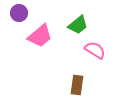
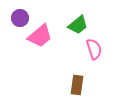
purple circle: moved 1 px right, 5 px down
pink semicircle: moved 1 px left, 1 px up; rotated 40 degrees clockwise
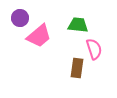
green trapezoid: rotated 135 degrees counterclockwise
pink trapezoid: moved 1 px left
brown rectangle: moved 17 px up
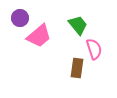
green trapezoid: rotated 45 degrees clockwise
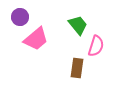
purple circle: moved 1 px up
pink trapezoid: moved 3 px left, 3 px down
pink semicircle: moved 2 px right, 3 px up; rotated 35 degrees clockwise
